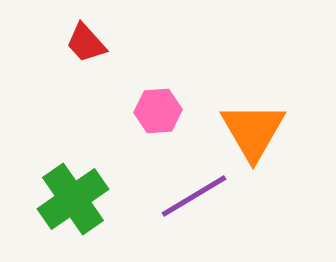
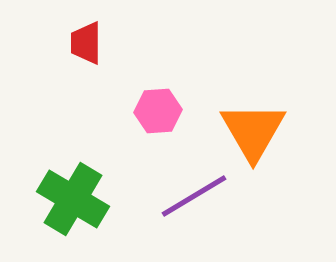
red trapezoid: rotated 42 degrees clockwise
green cross: rotated 24 degrees counterclockwise
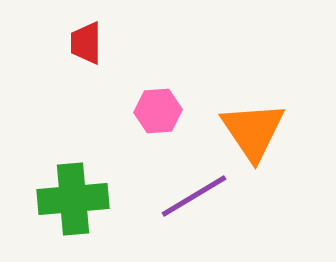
orange triangle: rotated 4 degrees counterclockwise
green cross: rotated 36 degrees counterclockwise
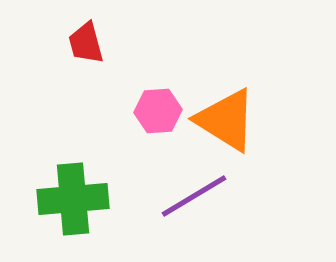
red trapezoid: rotated 15 degrees counterclockwise
orange triangle: moved 27 px left, 11 px up; rotated 24 degrees counterclockwise
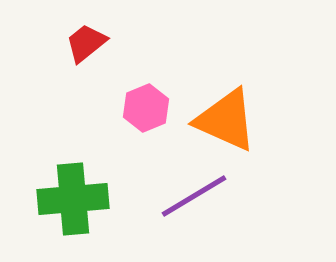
red trapezoid: rotated 66 degrees clockwise
pink hexagon: moved 12 px left, 3 px up; rotated 18 degrees counterclockwise
orange triangle: rotated 8 degrees counterclockwise
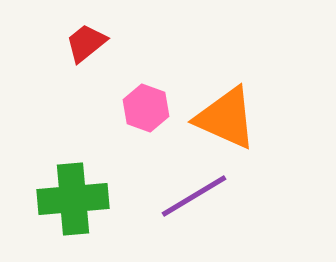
pink hexagon: rotated 18 degrees counterclockwise
orange triangle: moved 2 px up
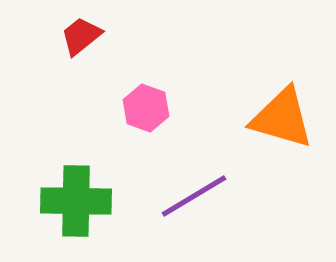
red trapezoid: moved 5 px left, 7 px up
orange triangle: moved 56 px right; rotated 8 degrees counterclockwise
green cross: moved 3 px right, 2 px down; rotated 6 degrees clockwise
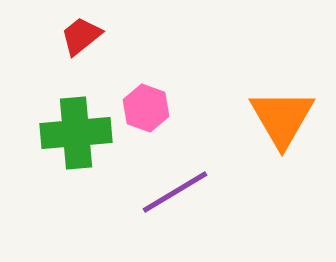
orange triangle: rotated 44 degrees clockwise
purple line: moved 19 px left, 4 px up
green cross: moved 68 px up; rotated 6 degrees counterclockwise
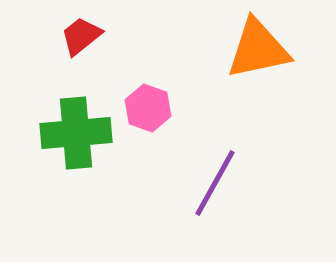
pink hexagon: moved 2 px right
orange triangle: moved 24 px left, 69 px up; rotated 48 degrees clockwise
purple line: moved 40 px right, 9 px up; rotated 30 degrees counterclockwise
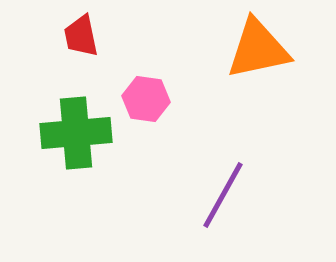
red trapezoid: rotated 63 degrees counterclockwise
pink hexagon: moved 2 px left, 9 px up; rotated 12 degrees counterclockwise
purple line: moved 8 px right, 12 px down
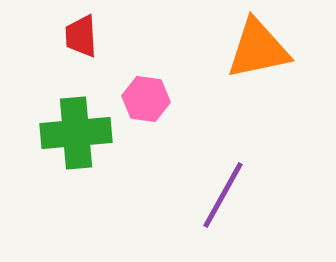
red trapezoid: rotated 9 degrees clockwise
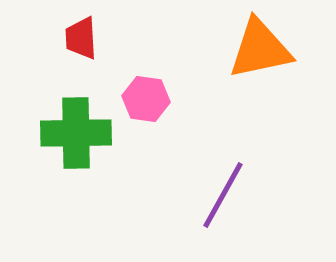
red trapezoid: moved 2 px down
orange triangle: moved 2 px right
green cross: rotated 4 degrees clockwise
